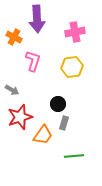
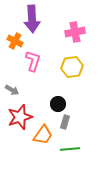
purple arrow: moved 5 px left
orange cross: moved 1 px right, 4 px down
gray rectangle: moved 1 px right, 1 px up
green line: moved 4 px left, 7 px up
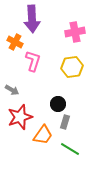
orange cross: moved 1 px down
green line: rotated 36 degrees clockwise
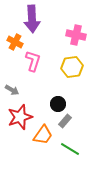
pink cross: moved 1 px right, 3 px down; rotated 24 degrees clockwise
gray rectangle: moved 1 px up; rotated 24 degrees clockwise
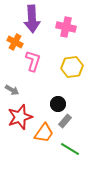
pink cross: moved 10 px left, 8 px up
orange trapezoid: moved 1 px right, 2 px up
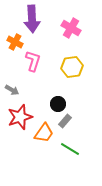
pink cross: moved 5 px right, 1 px down; rotated 18 degrees clockwise
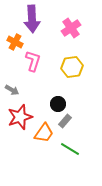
pink cross: rotated 24 degrees clockwise
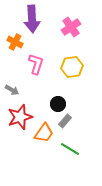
pink cross: moved 1 px up
pink L-shape: moved 3 px right, 3 px down
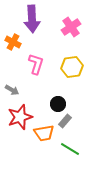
orange cross: moved 2 px left
orange trapezoid: rotated 45 degrees clockwise
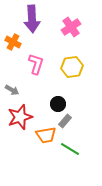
orange trapezoid: moved 2 px right, 2 px down
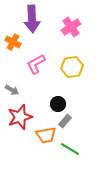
pink L-shape: rotated 135 degrees counterclockwise
